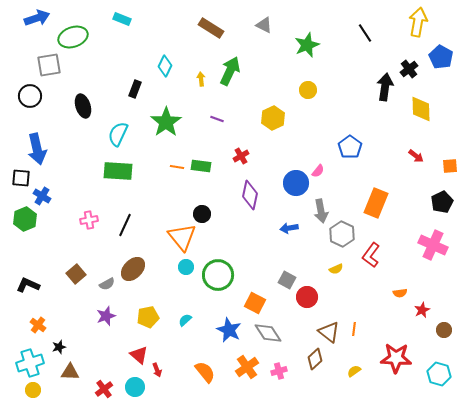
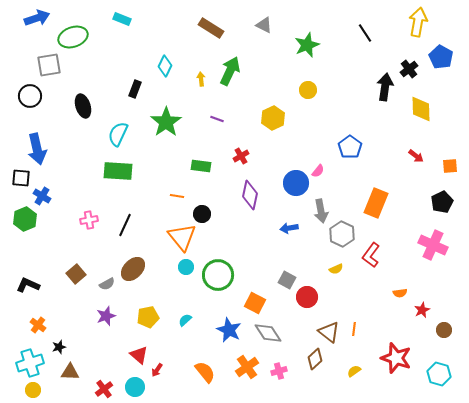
orange line at (177, 167): moved 29 px down
red star at (396, 358): rotated 16 degrees clockwise
red arrow at (157, 370): rotated 56 degrees clockwise
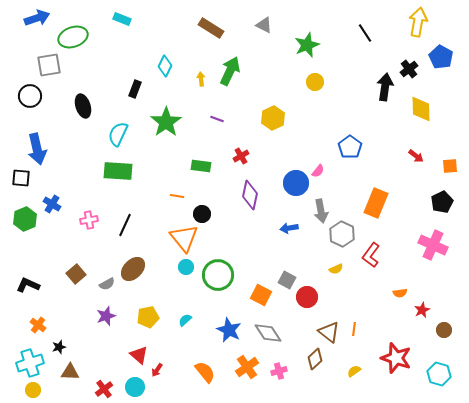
yellow circle at (308, 90): moved 7 px right, 8 px up
blue cross at (42, 196): moved 10 px right, 8 px down
orange triangle at (182, 237): moved 2 px right, 1 px down
orange square at (255, 303): moved 6 px right, 8 px up
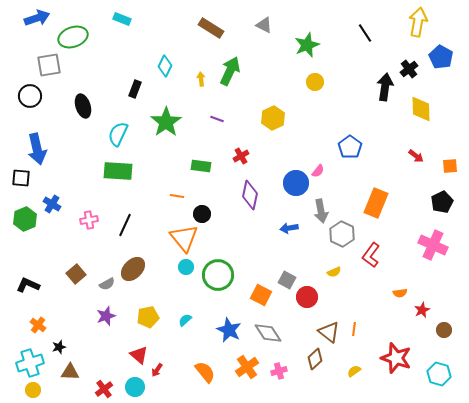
yellow semicircle at (336, 269): moved 2 px left, 3 px down
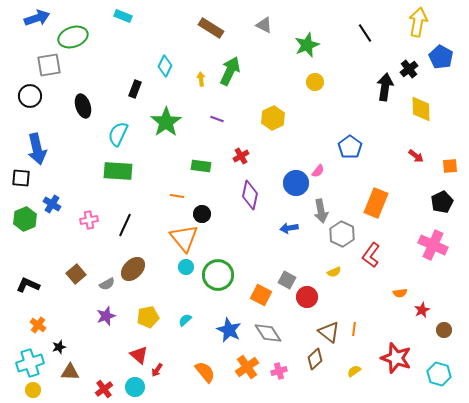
cyan rectangle at (122, 19): moved 1 px right, 3 px up
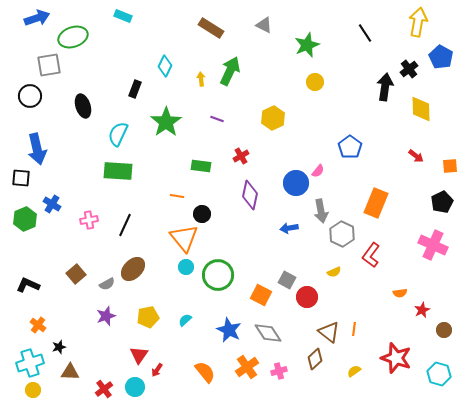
red triangle at (139, 355): rotated 24 degrees clockwise
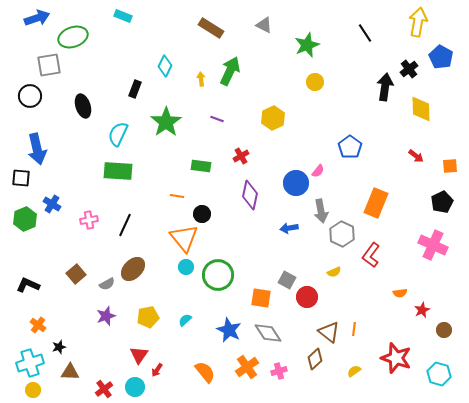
orange square at (261, 295): moved 3 px down; rotated 20 degrees counterclockwise
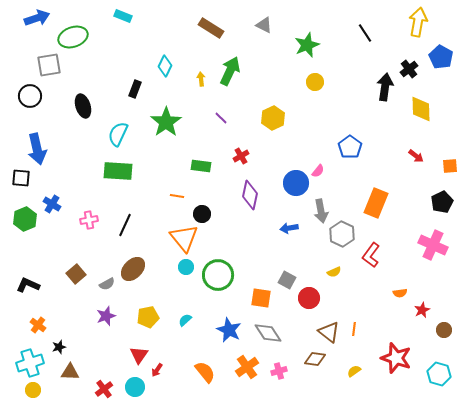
purple line at (217, 119): moved 4 px right, 1 px up; rotated 24 degrees clockwise
red circle at (307, 297): moved 2 px right, 1 px down
brown diamond at (315, 359): rotated 50 degrees clockwise
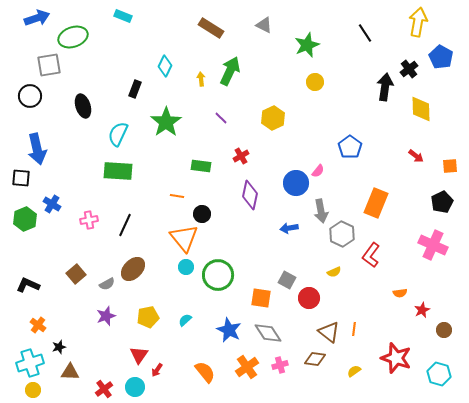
pink cross at (279, 371): moved 1 px right, 6 px up
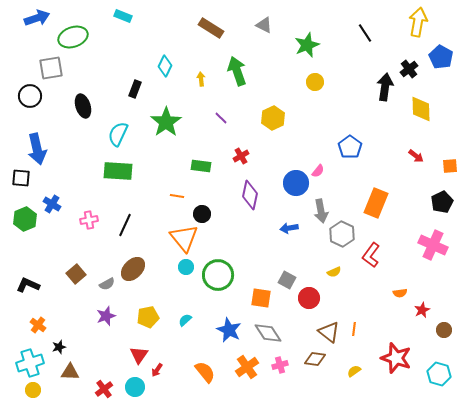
gray square at (49, 65): moved 2 px right, 3 px down
green arrow at (230, 71): moved 7 px right; rotated 44 degrees counterclockwise
